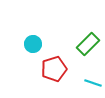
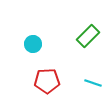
green rectangle: moved 8 px up
red pentagon: moved 7 px left, 12 px down; rotated 15 degrees clockwise
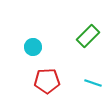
cyan circle: moved 3 px down
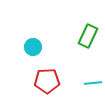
green rectangle: rotated 20 degrees counterclockwise
cyan line: rotated 24 degrees counterclockwise
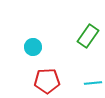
green rectangle: rotated 10 degrees clockwise
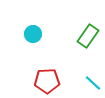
cyan circle: moved 13 px up
cyan line: rotated 48 degrees clockwise
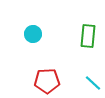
green rectangle: rotated 30 degrees counterclockwise
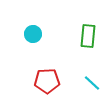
cyan line: moved 1 px left
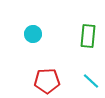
cyan line: moved 1 px left, 2 px up
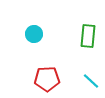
cyan circle: moved 1 px right
red pentagon: moved 2 px up
